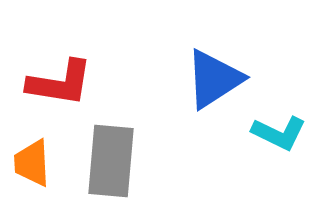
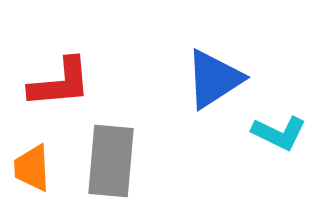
red L-shape: rotated 14 degrees counterclockwise
orange trapezoid: moved 5 px down
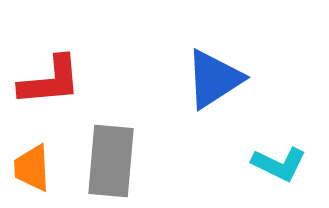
red L-shape: moved 10 px left, 2 px up
cyan L-shape: moved 31 px down
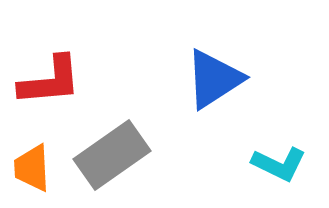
gray rectangle: moved 1 px right, 6 px up; rotated 50 degrees clockwise
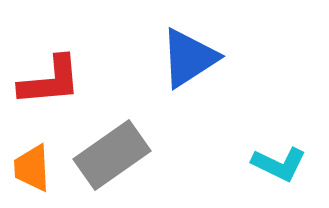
blue triangle: moved 25 px left, 21 px up
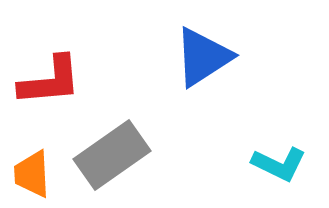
blue triangle: moved 14 px right, 1 px up
orange trapezoid: moved 6 px down
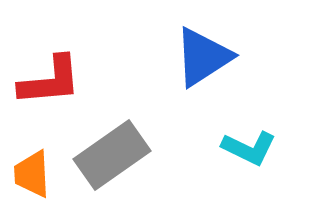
cyan L-shape: moved 30 px left, 16 px up
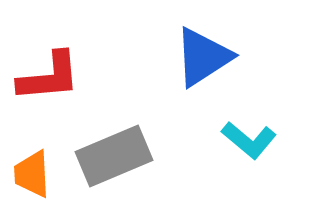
red L-shape: moved 1 px left, 4 px up
cyan L-shape: moved 8 px up; rotated 14 degrees clockwise
gray rectangle: moved 2 px right, 1 px down; rotated 12 degrees clockwise
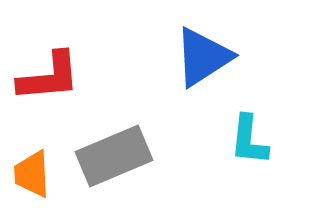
cyan L-shape: rotated 56 degrees clockwise
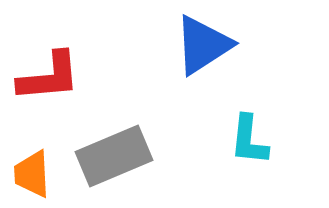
blue triangle: moved 12 px up
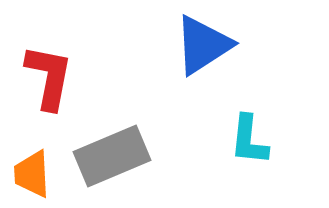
red L-shape: rotated 74 degrees counterclockwise
gray rectangle: moved 2 px left
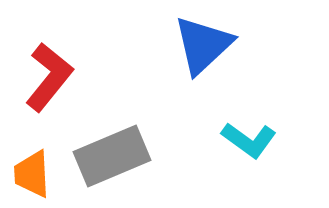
blue triangle: rotated 10 degrees counterclockwise
red L-shape: rotated 28 degrees clockwise
cyan L-shape: rotated 60 degrees counterclockwise
